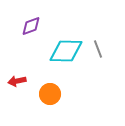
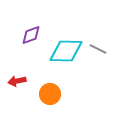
purple diamond: moved 9 px down
gray line: rotated 42 degrees counterclockwise
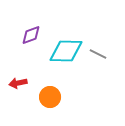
gray line: moved 5 px down
red arrow: moved 1 px right, 2 px down
orange circle: moved 3 px down
